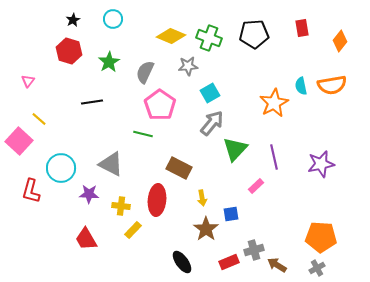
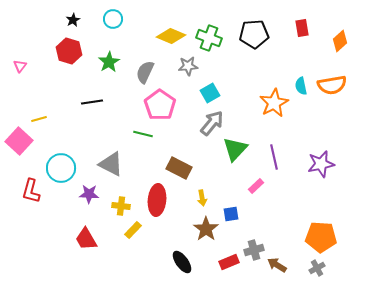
orange diamond at (340, 41): rotated 10 degrees clockwise
pink triangle at (28, 81): moved 8 px left, 15 px up
yellow line at (39, 119): rotated 56 degrees counterclockwise
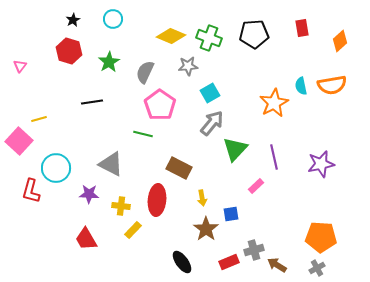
cyan circle at (61, 168): moved 5 px left
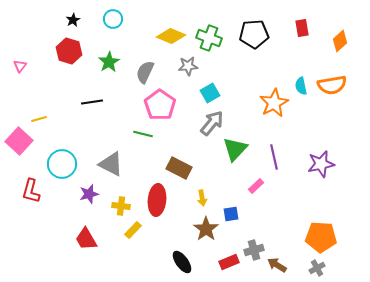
cyan circle at (56, 168): moved 6 px right, 4 px up
purple star at (89, 194): rotated 18 degrees counterclockwise
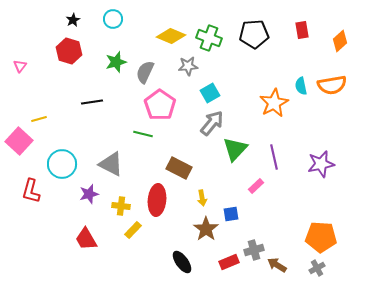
red rectangle at (302, 28): moved 2 px down
green star at (109, 62): moved 7 px right; rotated 15 degrees clockwise
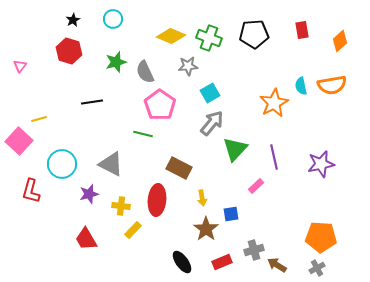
gray semicircle at (145, 72): rotated 50 degrees counterclockwise
red rectangle at (229, 262): moved 7 px left
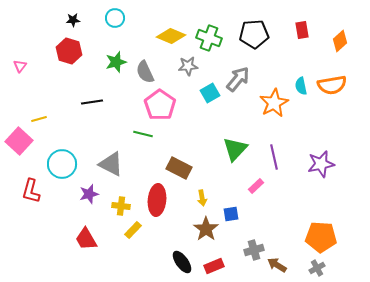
cyan circle at (113, 19): moved 2 px right, 1 px up
black star at (73, 20): rotated 24 degrees clockwise
gray arrow at (212, 123): moved 26 px right, 44 px up
red rectangle at (222, 262): moved 8 px left, 4 px down
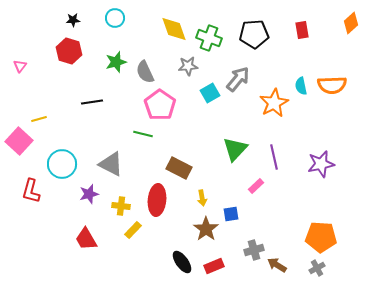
yellow diamond at (171, 36): moved 3 px right, 7 px up; rotated 48 degrees clockwise
orange diamond at (340, 41): moved 11 px right, 18 px up
orange semicircle at (332, 85): rotated 8 degrees clockwise
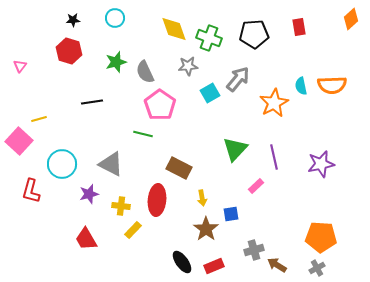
orange diamond at (351, 23): moved 4 px up
red rectangle at (302, 30): moved 3 px left, 3 px up
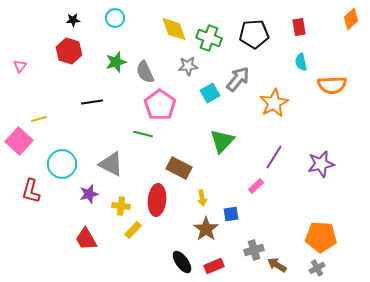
cyan semicircle at (301, 86): moved 24 px up
green triangle at (235, 149): moved 13 px left, 8 px up
purple line at (274, 157): rotated 45 degrees clockwise
